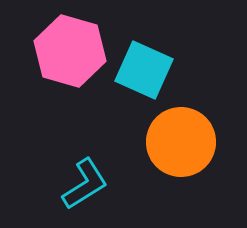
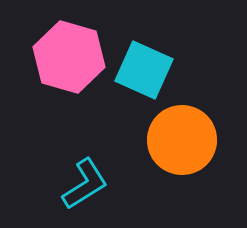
pink hexagon: moved 1 px left, 6 px down
orange circle: moved 1 px right, 2 px up
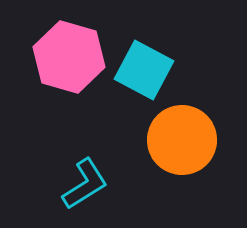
cyan square: rotated 4 degrees clockwise
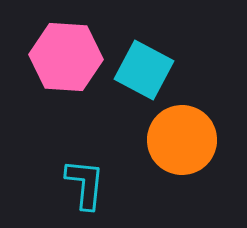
pink hexagon: moved 3 px left; rotated 12 degrees counterclockwise
cyan L-shape: rotated 52 degrees counterclockwise
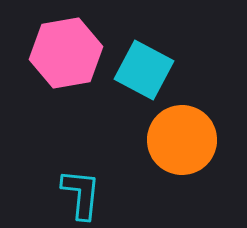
pink hexagon: moved 4 px up; rotated 14 degrees counterclockwise
cyan L-shape: moved 4 px left, 10 px down
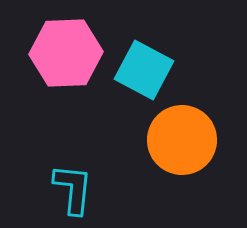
pink hexagon: rotated 8 degrees clockwise
cyan L-shape: moved 8 px left, 5 px up
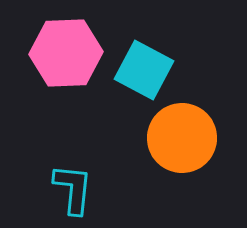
orange circle: moved 2 px up
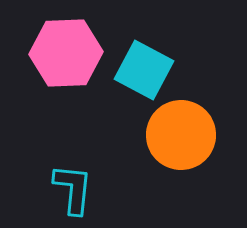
orange circle: moved 1 px left, 3 px up
